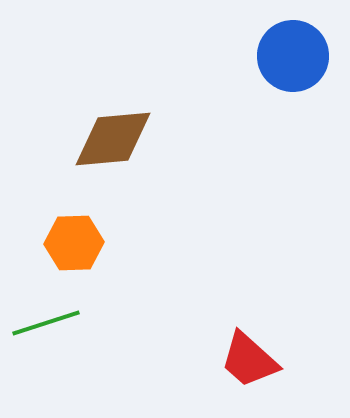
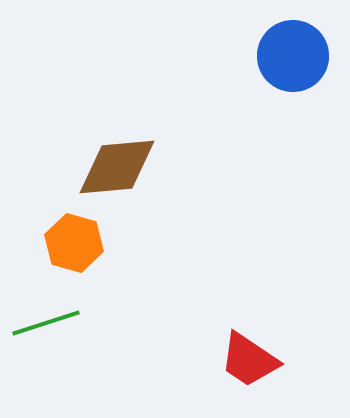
brown diamond: moved 4 px right, 28 px down
orange hexagon: rotated 18 degrees clockwise
red trapezoid: rotated 8 degrees counterclockwise
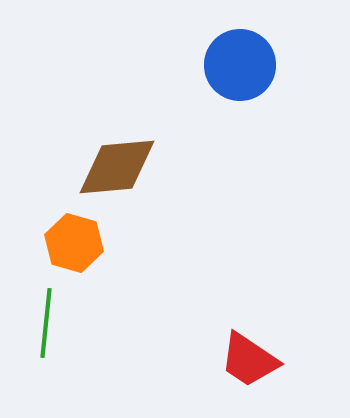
blue circle: moved 53 px left, 9 px down
green line: rotated 66 degrees counterclockwise
